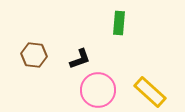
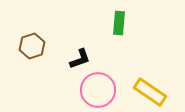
brown hexagon: moved 2 px left, 9 px up; rotated 25 degrees counterclockwise
yellow rectangle: rotated 8 degrees counterclockwise
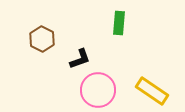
brown hexagon: moved 10 px right, 7 px up; rotated 15 degrees counterclockwise
yellow rectangle: moved 2 px right, 1 px up
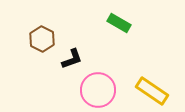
green rectangle: rotated 65 degrees counterclockwise
black L-shape: moved 8 px left
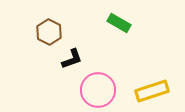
brown hexagon: moved 7 px right, 7 px up
yellow rectangle: rotated 52 degrees counterclockwise
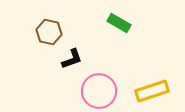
brown hexagon: rotated 15 degrees counterclockwise
pink circle: moved 1 px right, 1 px down
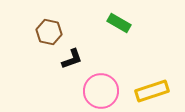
pink circle: moved 2 px right
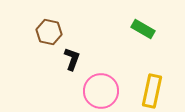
green rectangle: moved 24 px right, 6 px down
black L-shape: rotated 50 degrees counterclockwise
yellow rectangle: rotated 60 degrees counterclockwise
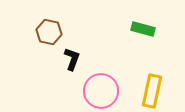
green rectangle: rotated 15 degrees counterclockwise
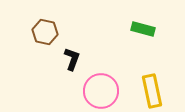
brown hexagon: moved 4 px left
yellow rectangle: rotated 24 degrees counterclockwise
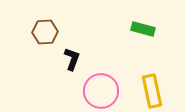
brown hexagon: rotated 15 degrees counterclockwise
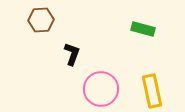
brown hexagon: moved 4 px left, 12 px up
black L-shape: moved 5 px up
pink circle: moved 2 px up
